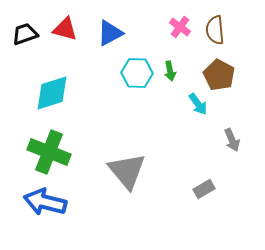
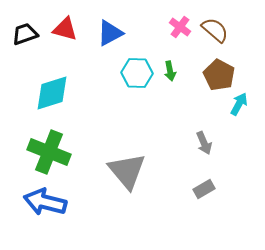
brown semicircle: rotated 136 degrees clockwise
cyan arrow: moved 41 px right; rotated 115 degrees counterclockwise
gray arrow: moved 28 px left, 3 px down
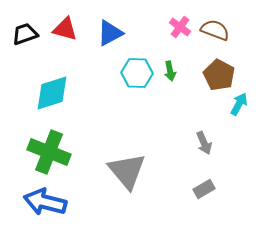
brown semicircle: rotated 20 degrees counterclockwise
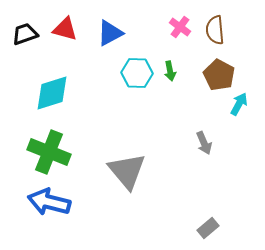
brown semicircle: rotated 116 degrees counterclockwise
gray rectangle: moved 4 px right, 39 px down; rotated 10 degrees counterclockwise
blue arrow: moved 4 px right
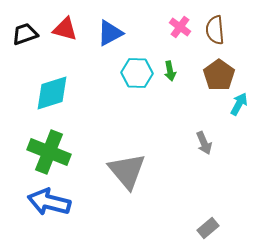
brown pentagon: rotated 8 degrees clockwise
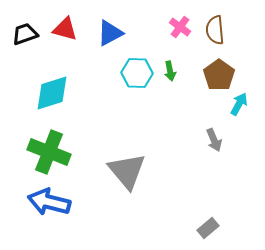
gray arrow: moved 10 px right, 3 px up
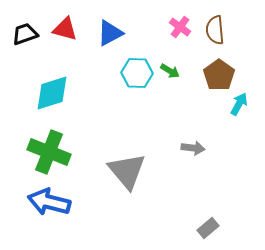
green arrow: rotated 48 degrees counterclockwise
gray arrow: moved 21 px left, 8 px down; rotated 60 degrees counterclockwise
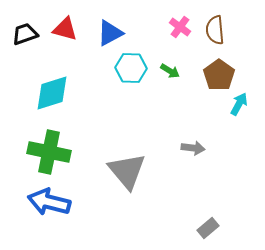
cyan hexagon: moved 6 px left, 5 px up
green cross: rotated 9 degrees counterclockwise
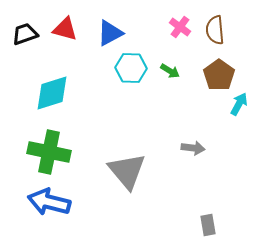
gray rectangle: moved 3 px up; rotated 60 degrees counterclockwise
